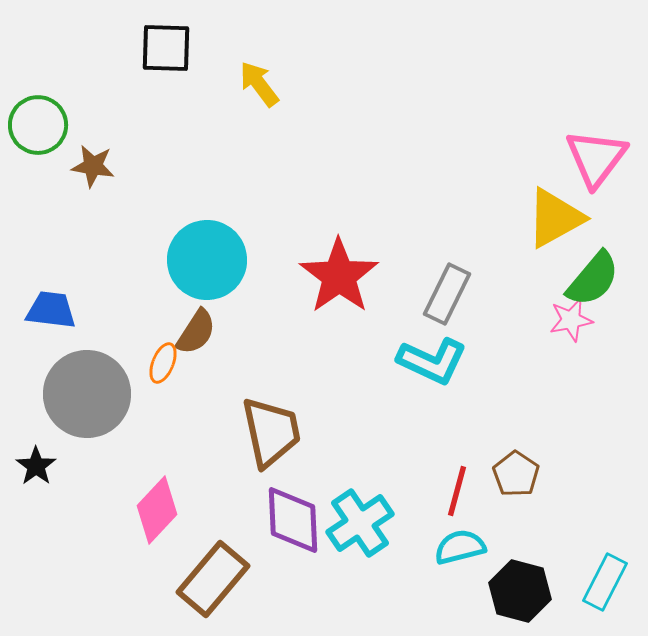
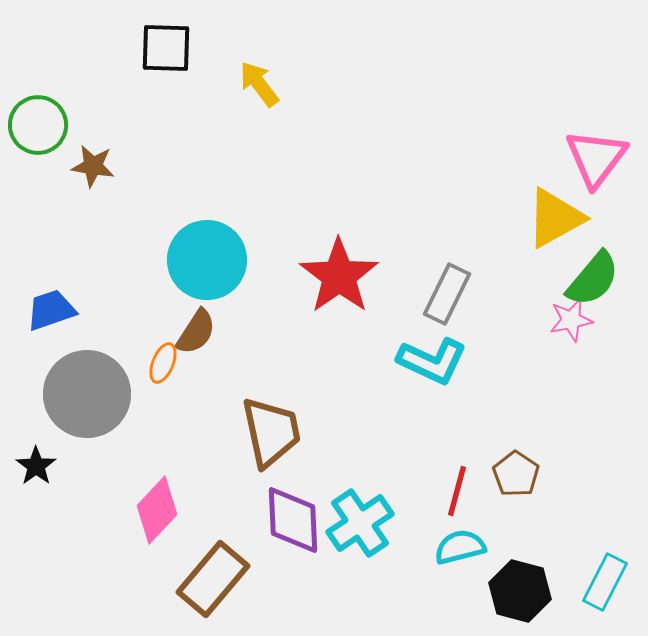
blue trapezoid: rotated 26 degrees counterclockwise
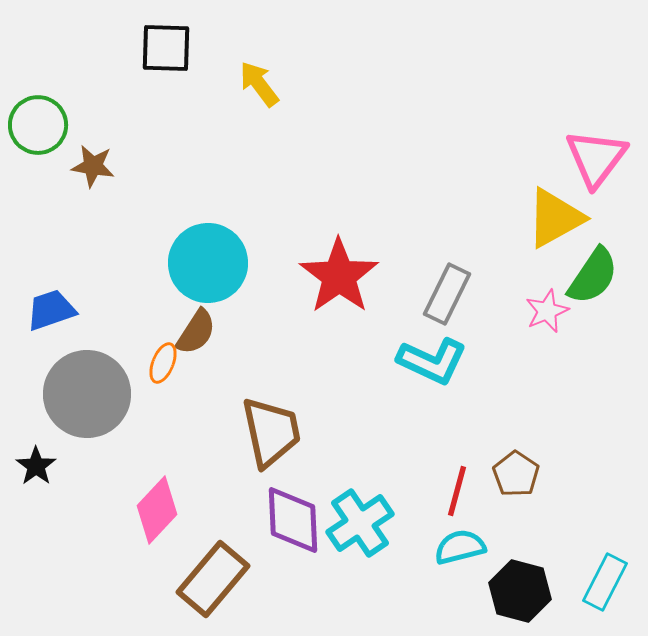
cyan circle: moved 1 px right, 3 px down
green semicircle: moved 3 px up; rotated 6 degrees counterclockwise
pink star: moved 24 px left, 9 px up; rotated 12 degrees counterclockwise
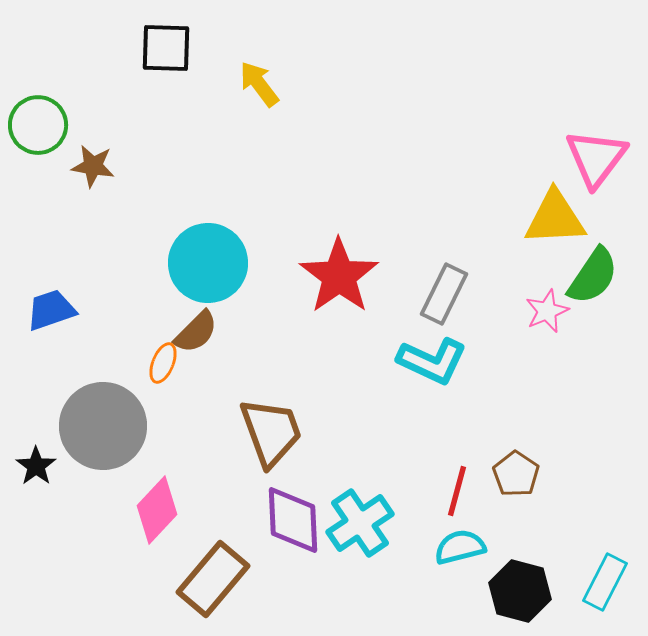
yellow triangle: rotated 26 degrees clockwise
gray rectangle: moved 3 px left
brown semicircle: rotated 12 degrees clockwise
gray circle: moved 16 px right, 32 px down
brown trapezoid: rotated 8 degrees counterclockwise
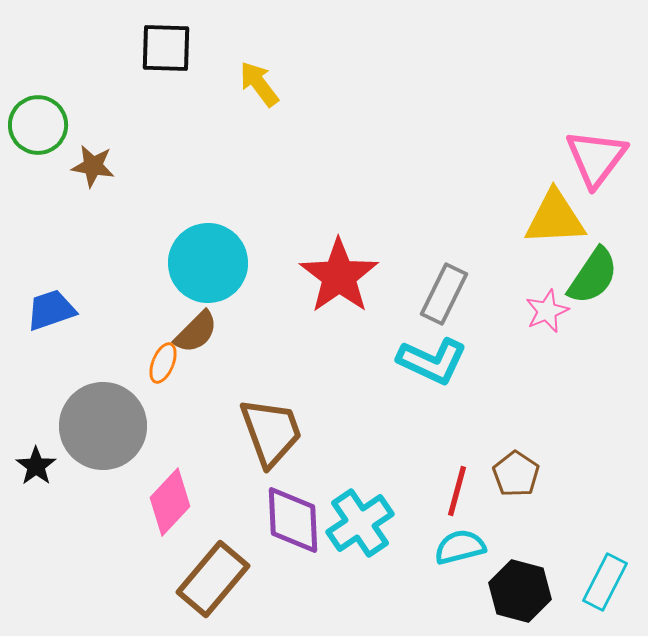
pink diamond: moved 13 px right, 8 px up
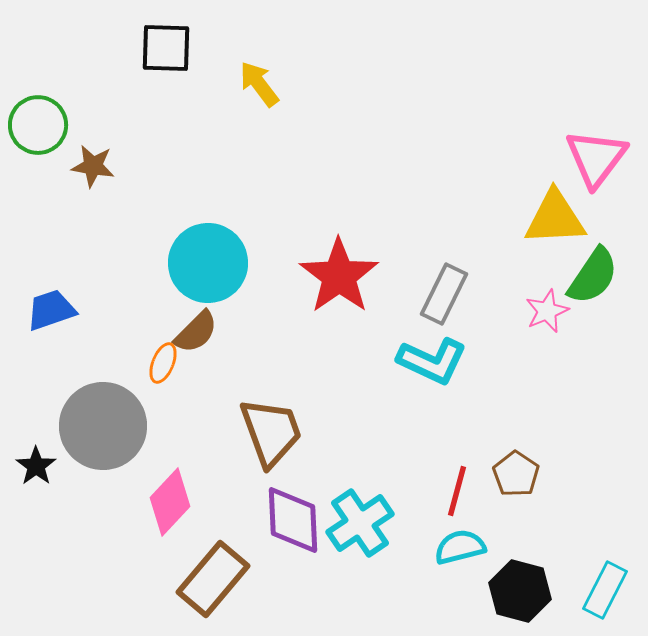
cyan rectangle: moved 8 px down
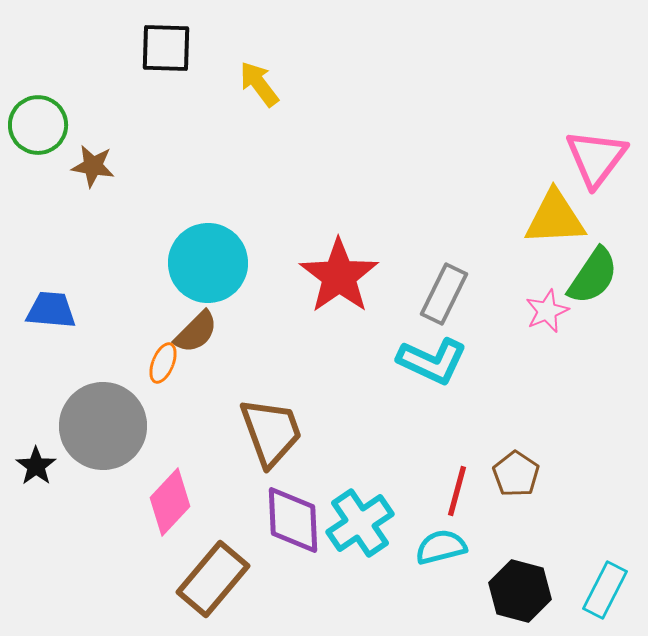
blue trapezoid: rotated 24 degrees clockwise
cyan semicircle: moved 19 px left
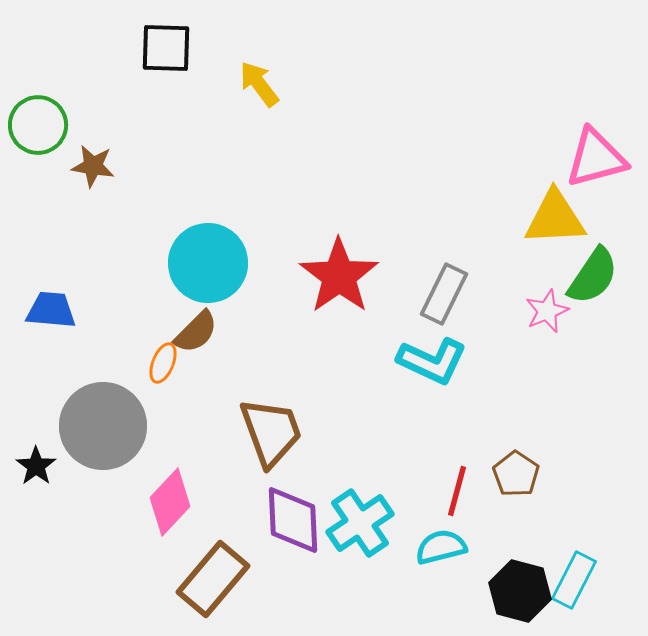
pink triangle: rotated 38 degrees clockwise
cyan rectangle: moved 31 px left, 10 px up
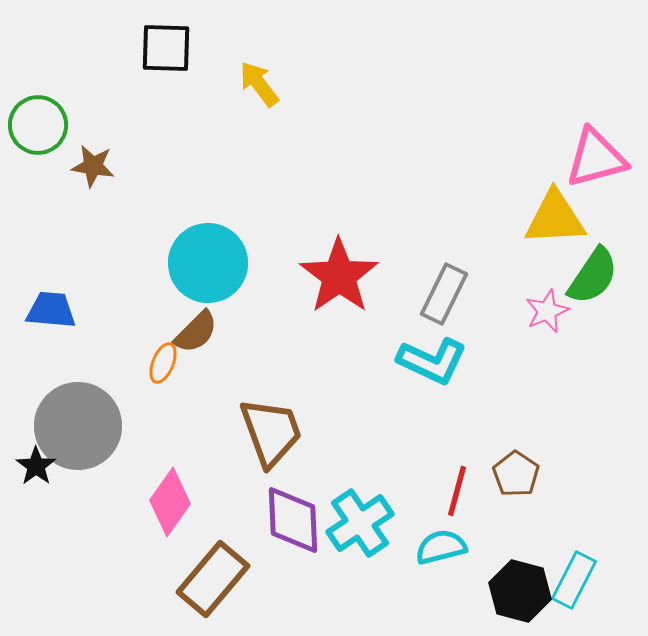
gray circle: moved 25 px left
pink diamond: rotated 8 degrees counterclockwise
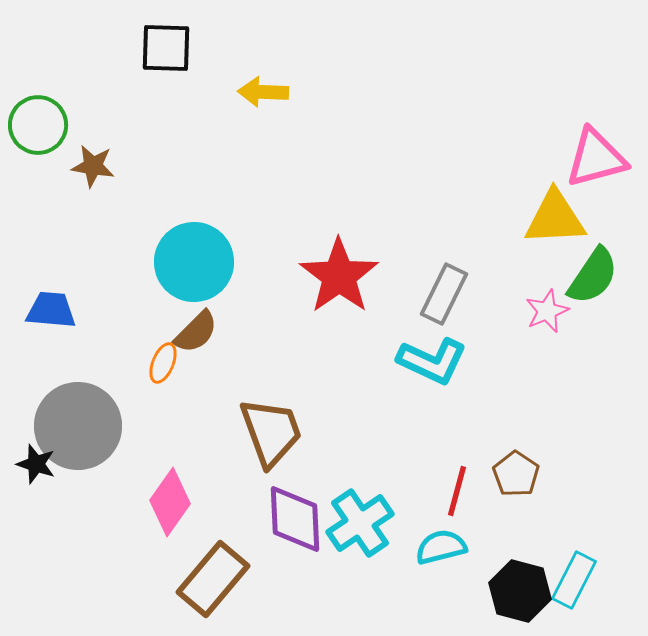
yellow arrow: moved 4 px right, 8 px down; rotated 51 degrees counterclockwise
cyan circle: moved 14 px left, 1 px up
black star: moved 2 px up; rotated 18 degrees counterclockwise
purple diamond: moved 2 px right, 1 px up
